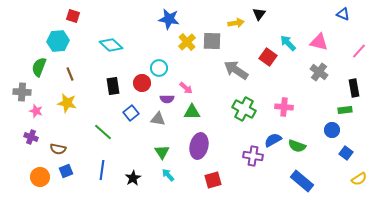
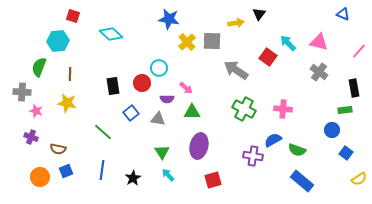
cyan diamond at (111, 45): moved 11 px up
brown line at (70, 74): rotated 24 degrees clockwise
pink cross at (284, 107): moved 1 px left, 2 px down
green semicircle at (297, 146): moved 4 px down
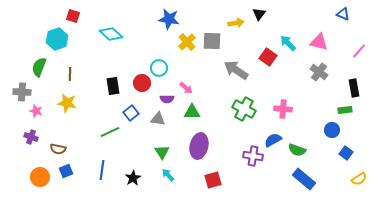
cyan hexagon at (58, 41): moved 1 px left, 2 px up; rotated 15 degrees counterclockwise
green line at (103, 132): moved 7 px right; rotated 66 degrees counterclockwise
blue rectangle at (302, 181): moved 2 px right, 2 px up
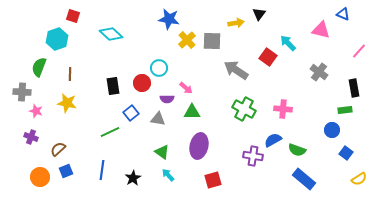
yellow cross at (187, 42): moved 2 px up
pink triangle at (319, 42): moved 2 px right, 12 px up
brown semicircle at (58, 149): rotated 126 degrees clockwise
green triangle at (162, 152): rotated 21 degrees counterclockwise
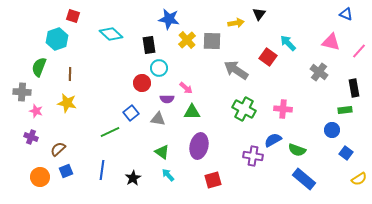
blue triangle at (343, 14): moved 3 px right
pink triangle at (321, 30): moved 10 px right, 12 px down
black rectangle at (113, 86): moved 36 px right, 41 px up
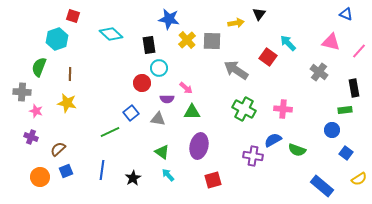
blue rectangle at (304, 179): moved 18 px right, 7 px down
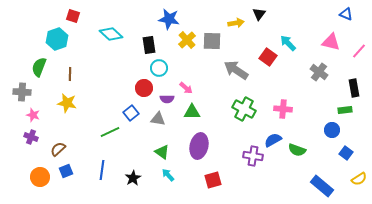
red circle at (142, 83): moved 2 px right, 5 px down
pink star at (36, 111): moved 3 px left, 4 px down
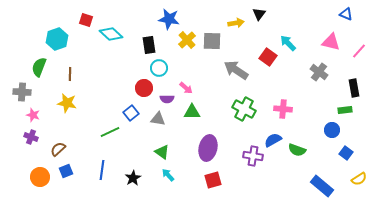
red square at (73, 16): moved 13 px right, 4 px down
purple ellipse at (199, 146): moved 9 px right, 2 px down
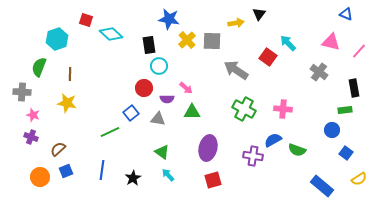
cyan circle at (159, 68): moved 2 px up
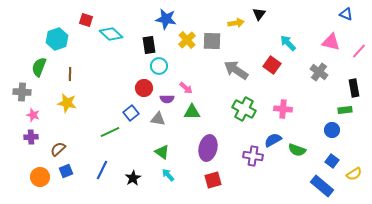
blue star at (169, 19): moved 3 px left
red square at (268, 57): moved 4 px right, 8 px down
purple cross at (31, 137): rotated 24 degrees counterclockwise
blue square at (346, 153): moved 14 px left, 8 px down
blue line at (102, 170): rotated 18 degrees clockwise
yellow semicircle at (359, 179): moved 5 px left, 5 px up
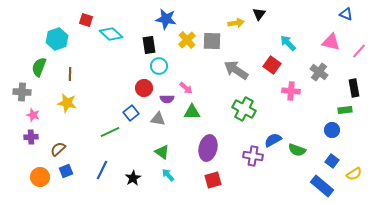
pink cross at (283, 109): moved 8 px right, 18 px up
